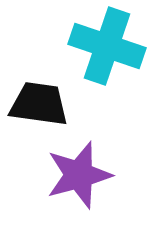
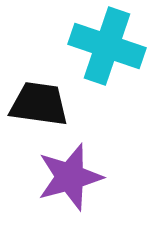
purple star: moved 9 px left, 2 px down
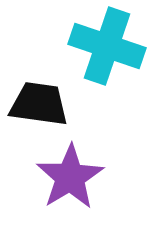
purple star: rotated 16 degrees counterclockwise
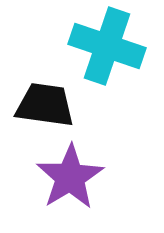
black trapezoid: moved 6 px right, 1 px down
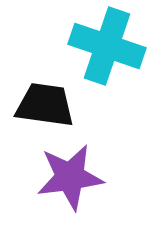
purple star: rotated 24 degrees clockwise
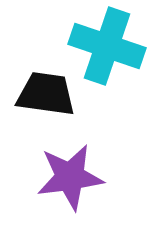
black trapezoid: moved 1 px right, 11 px up
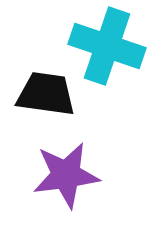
purple star: moved 4 px left, 2 px up
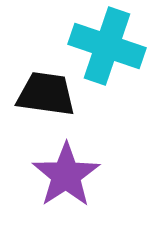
purple star: rotated 26 degrees counterclockwise
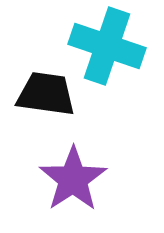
purple star: moved 7 px right, 4 px down
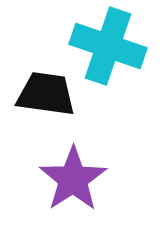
cyan cross: moved 1 px right
